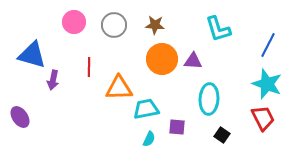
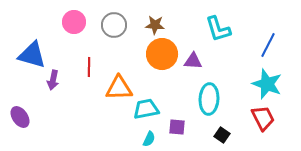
orange circle: moved 5 px up
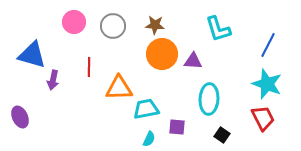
gray circle: moved 1 px left, 1 px down
purple ellipse: rotated 10 degrees clockwise
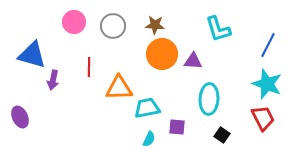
cyan trapezoid: moved 1 px right, 1 px up
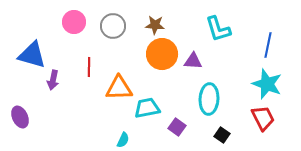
blue line: rotated 15 degrees counterclockwise
purple square: rotated 30 degrees clockwise
cyan semicircle: moved 26 px left, 1 px down
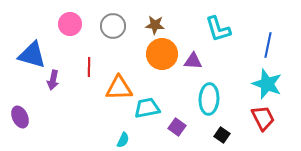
pink circle: moved 4 px left, 2 px down
